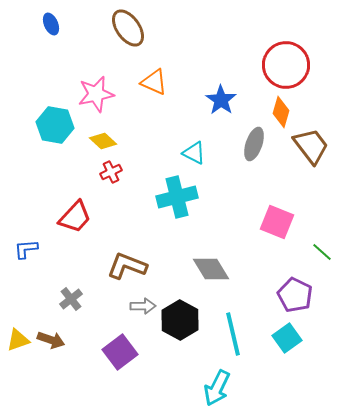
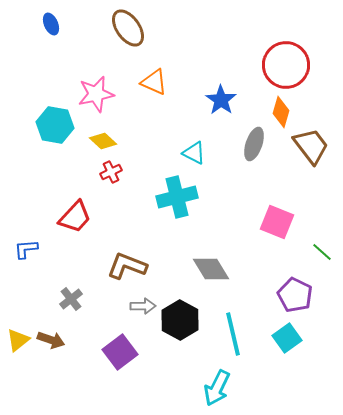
yellow triangle: rotated 20 degrees counterclockwise
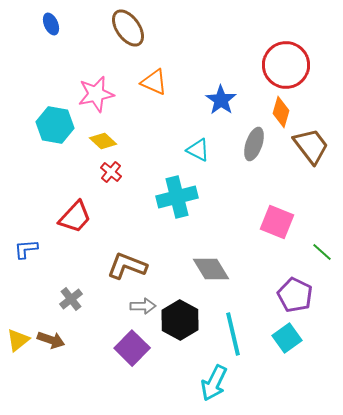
cyan triangle: moved 4 px right, 3 px up
red cross: rotated 25 degrees counterclockwise
purple square: moved 12 px right, 4 px up; rotated 8 degrees counterclockwise
cyan arrow: moved 3 px left, 5 px up
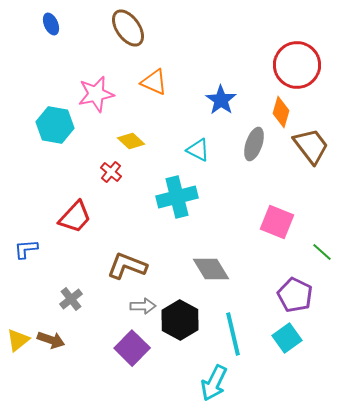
red circle: moved 11 px right
yellow diamond: moved 28 px right
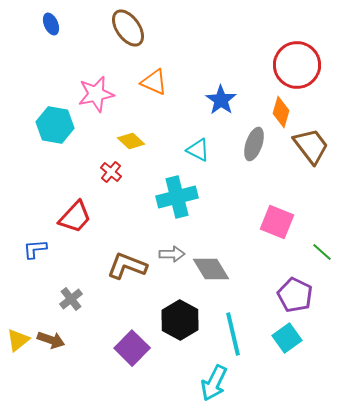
blue L-shape: moved 9 px right
gray arrow: moved 29 px right, 52 px up
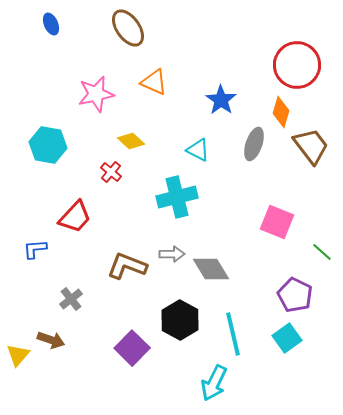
cyan hexagon: moved 7 px left, 20 px down
yellow triangle: moved 15 px down; rotated 10 degrees counterclockwise
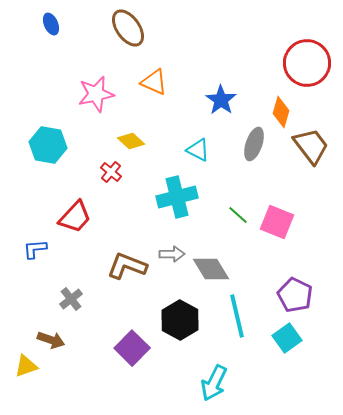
red circle: moved 10 px right, 2 px up
green line: moved 84 px left, 37 px up
cyan line: moved 4 px right, 18 px up
yellow triangle: moved 8 px right, 11 px down; rotated 30 degrees clockwise
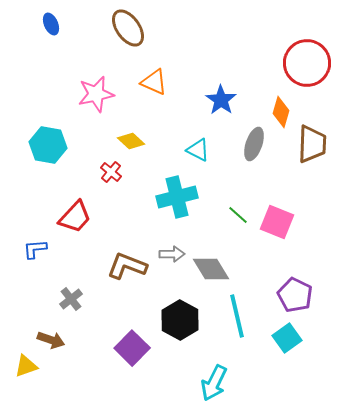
brown trapezoid: moved 1 px right, 2 px up; rotated 39 degrees clockwise
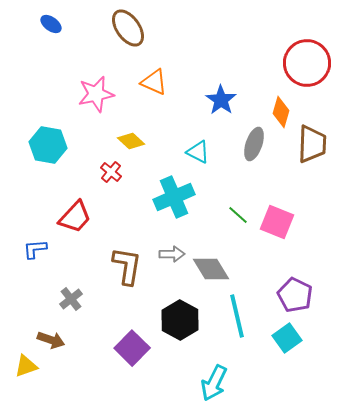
blue ellipse: rotated 30 degrees counterclockwise
cyan triangle: moved 2 px down
cyan cross: moved 3 px left; rotated 9 degrees counterclockwise
brown L-shape: rotated 78 degrees clockwise
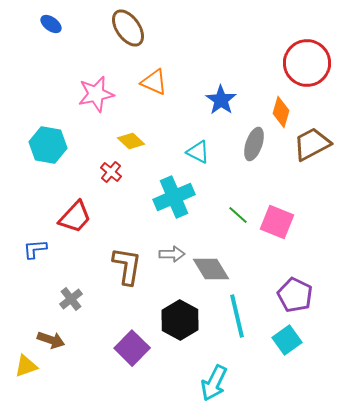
brown trapezoid: rotated 120 degrees counterclockwise
cyan square: moved 2 px down
